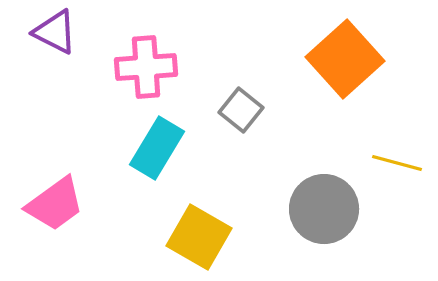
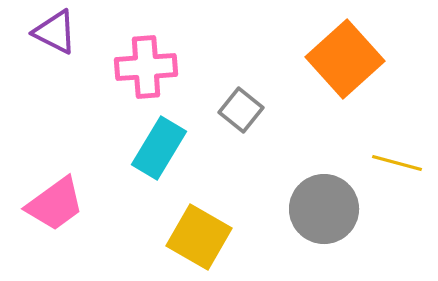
cyan rectangle: moved 2 px right
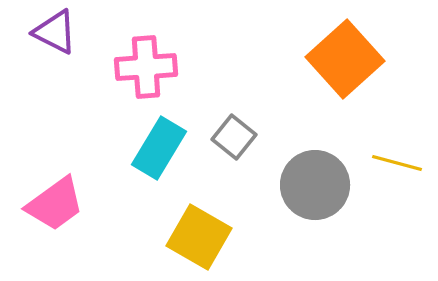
gray square: moved 7 px left, 27 px down
gray circle: moved 9 px left, 24 px up
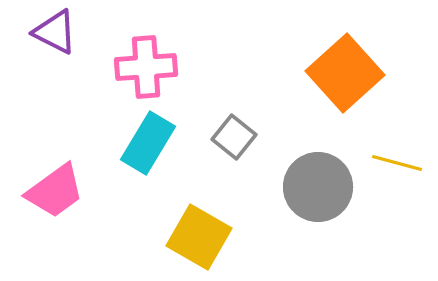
orange square: moved 14 px down
cyan rectangle: moved 11 px left, 5 px up
gray circle: moved 3 px right, 2 px down
pink trapezoid: moved 13 px up
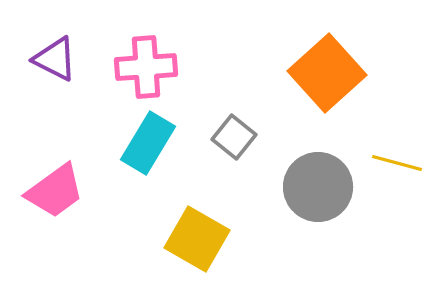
purple triangle: moved 27 px down
orange square: moved 18 px left
yellow square: moved 2 px left, 2 px down
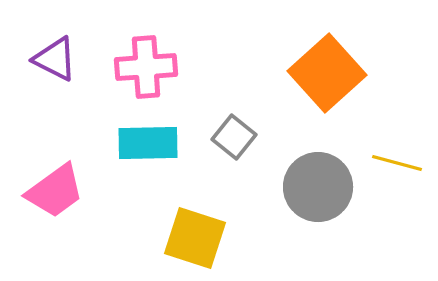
cyan rectangle: rotated 58 degrees clockwise
yellow square: moved 2 px left, 1 px up; rotated 12 degrees counterclockwise
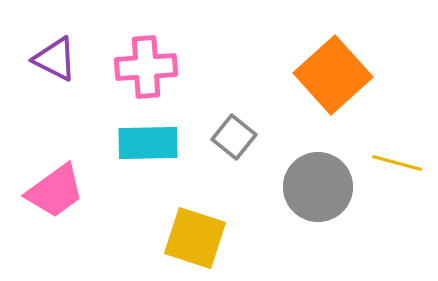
orange square: moved 6 px right, 2 px down
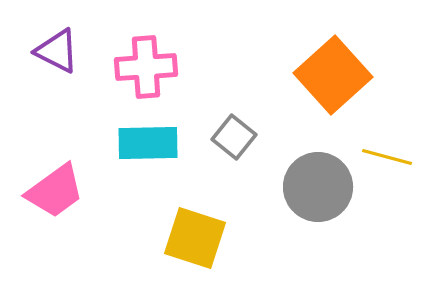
purple triangle: moved 2 px right, 8 px up
yellow line: moved 10 px left, 6 px up
